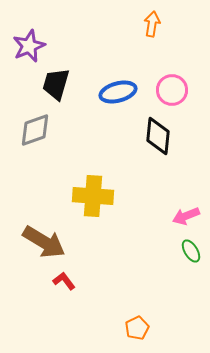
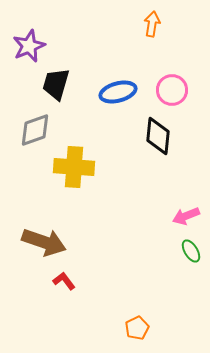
yellow cross: moved 19 px left, 29 px up
brown arrow: rotated 12 degrees counterclockwise
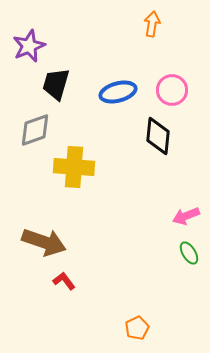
green ellipse: moved 2 px left, 2 px down
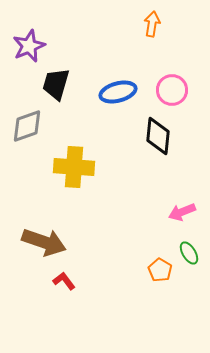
gray diamond: moved 8 px left, 4 px up
pink arrow: moved 4 px left, 4 px up
orange pentagon: moved 23 px right, 58 px up; rotated 15 degrees counterclockwise
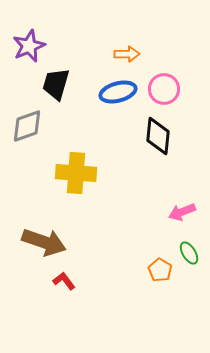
orange arrow: moved 25 px left, 30 px down; rotated 80 degrees clockwise
pink circle: moved 8 px left, 1 px up
yellow cross: moved 2 px right, 6 px down
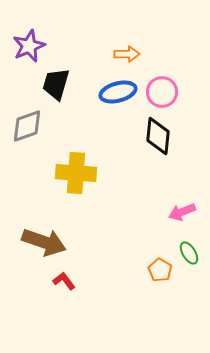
pink circle: moved 2 px left, 3 px down
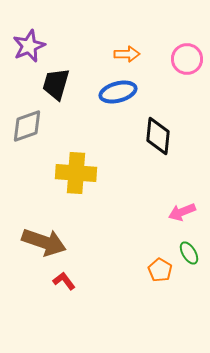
pink circle: moved 25 px right, 33 px up
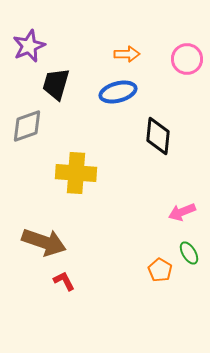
red L-shape: rotated 10 degrees clockwise
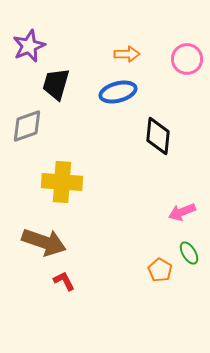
yellow cross: moved 14 px left, 9 px down
